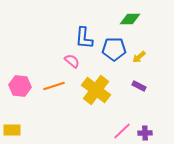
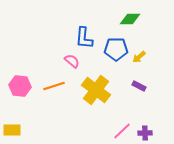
blue pentagon: moved 2 px right
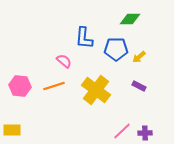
pink semicircle: moved 8 px left
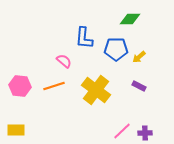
yellow rectangle: moved 4 px right
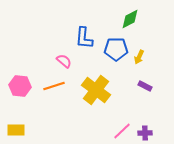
green diamond: rotated 25 degrees counterclockwise
yellow arrow: rotated 24 degrees counterclockwise
purple rectangle: moved 6 px right
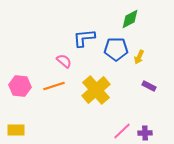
blue L-shape: rotated 80 degrees clockwise
purple rectangle: moved 4 px right
yellow cross: rotated 12 degrees clockwise
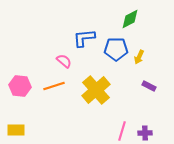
pink line: rotated 30 degrees counterclockwise
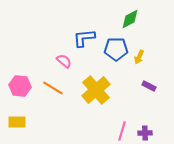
orange line: moved 1 px left, 2 px down; rotated 50 degrees clockwise
yellow rectangle: moved 1 px right, 8 px up
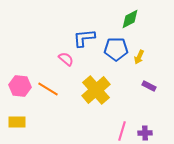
pink semicircle: moved 2 px right, 2 px up
orange line: moved 5 px left, 1 px down
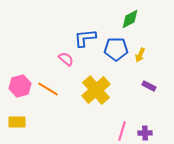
blue L-shape: moved 1 px right
yellow arrow: moved 1 px right, 2 px up
pink hexagon: rotated 20 degrees counterclockwise
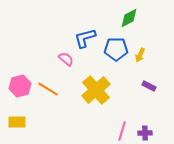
green diamond: moved 1 px left, 1 px up
blue L-shape: rotated 10 degrees counterclockwise
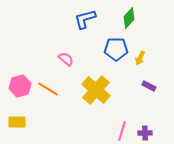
green diamond: rotated 20 degrees counterclockwise
blue L-shape: moved 19 px up
yellow arrow: moved 3 px down
yellow cross: rotated 8 degrees counterclockwise
